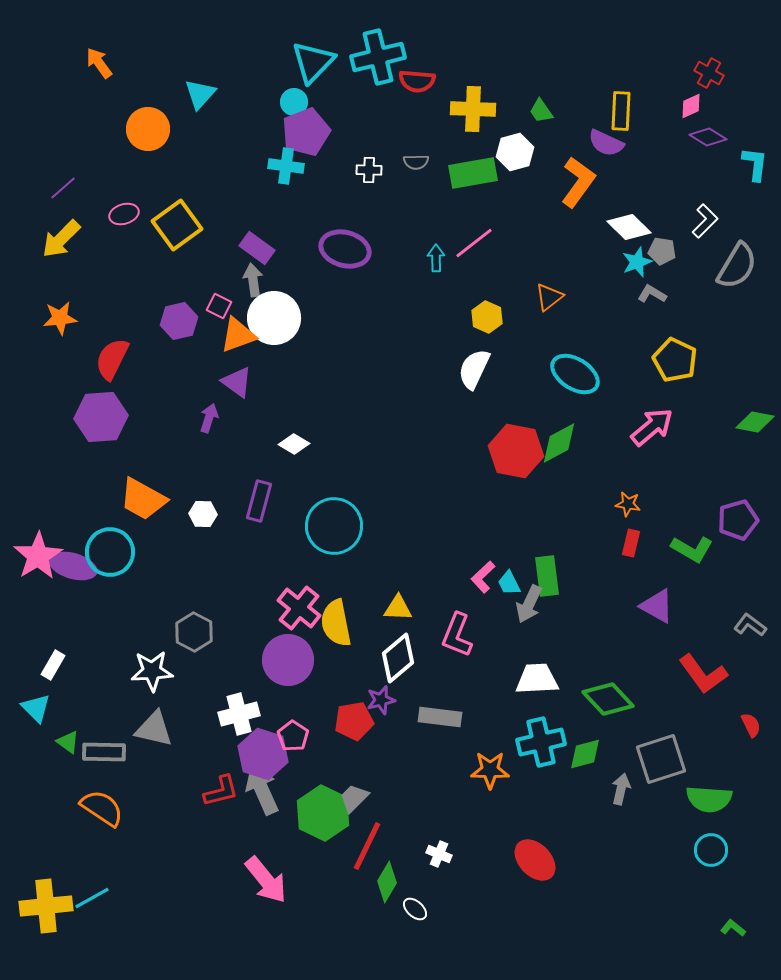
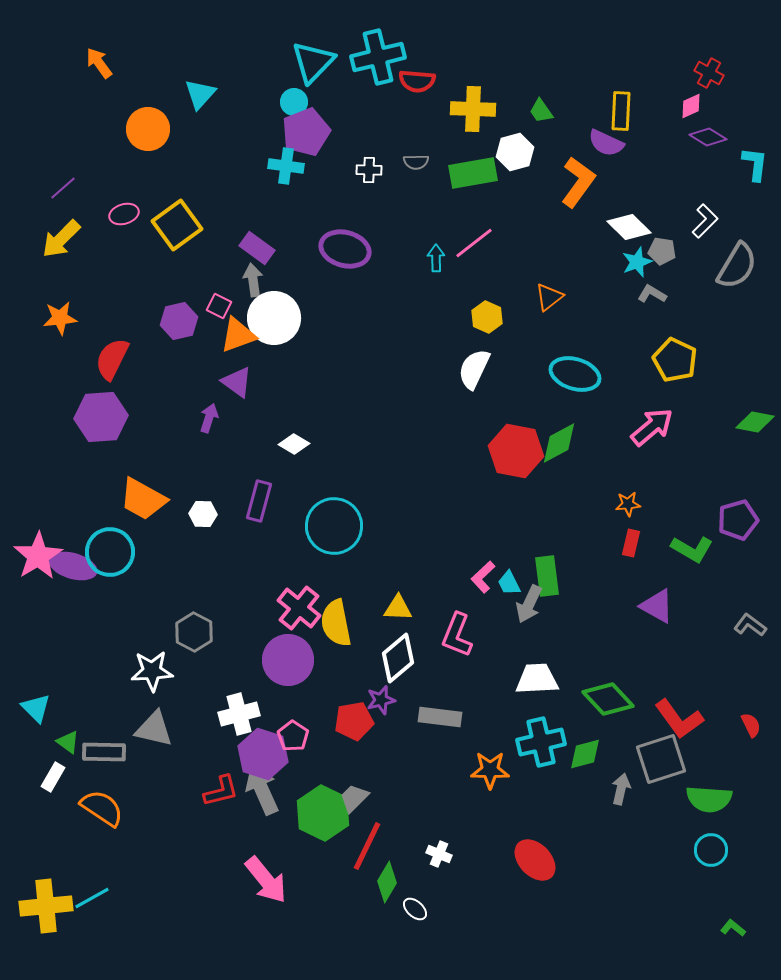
cyan ellipse at (575, 374): rotated 15 degrees counterclockwise
orange star at (628, 504): rotated 15 degrees counterclockwise
white rectangle at (53, 665): moved 112 px down
red L-shape at (703, 674): moved 24 px left, 45 px down
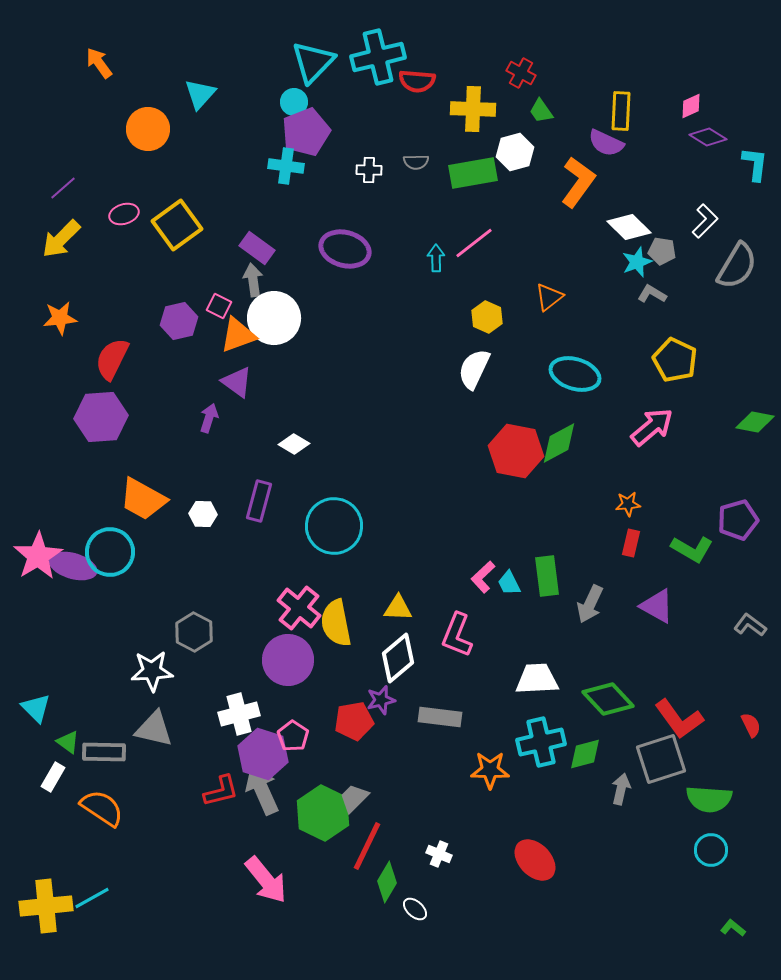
red cross at (709, 73): moved 188 px left
gray arrow at (529, 604): moved 61 px right
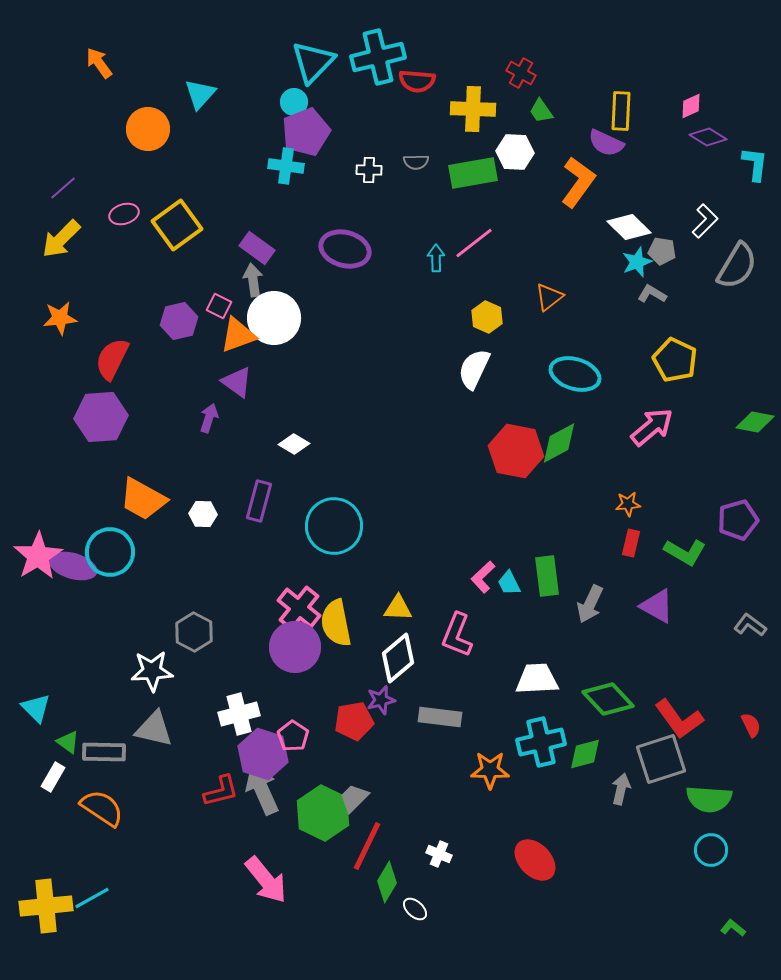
white hexagon at (515, 152): rotated 18 degrees clockwise
green L-shape at (692, 549): moved 7 px left, 3 px down
purple circle at (288, 660): moved 7 px right, 13 px up
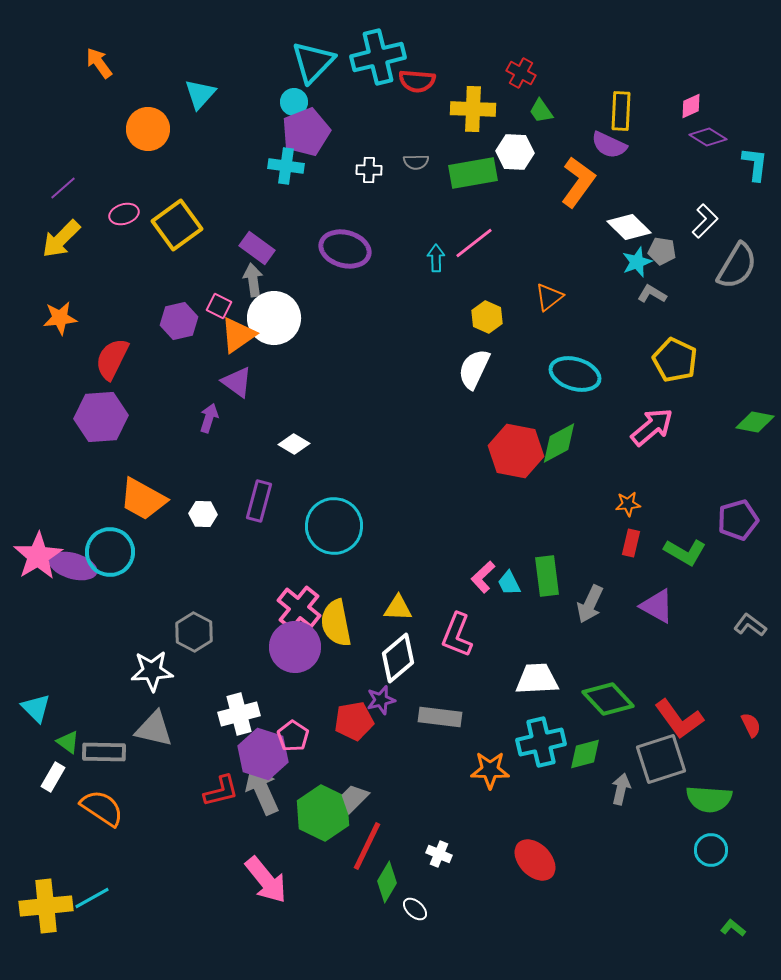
purple semicircle at (606, 143): moved 3 px right, 2 px down
orange triangle at (238, 335): rotated 15 degrees counterclockwise
